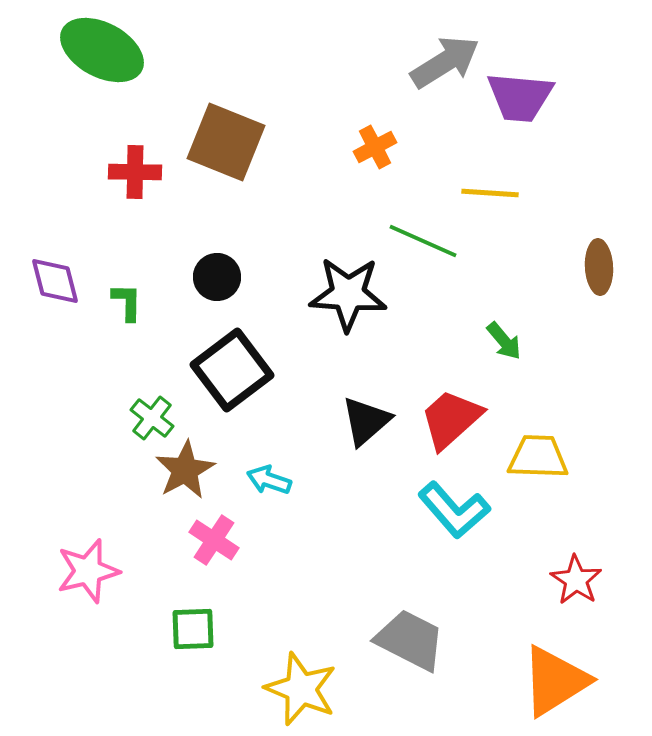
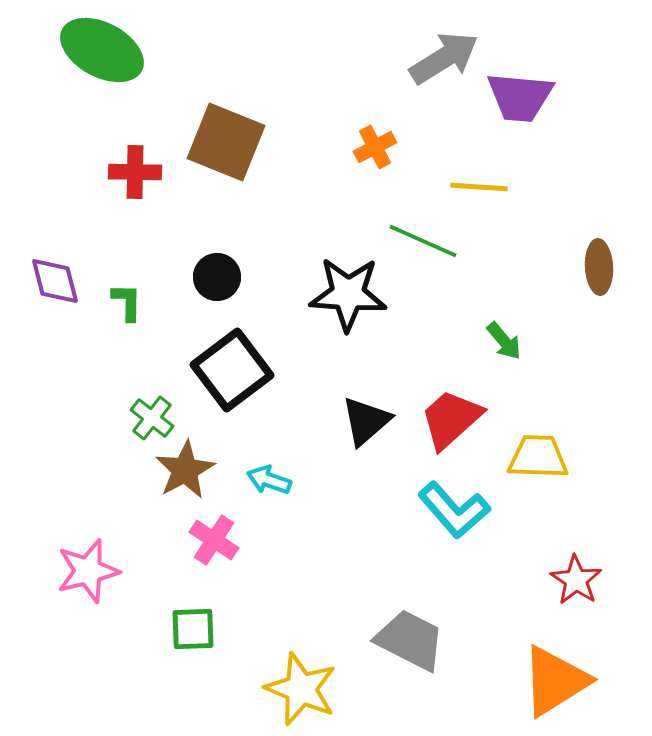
gray arrow: moved 1 px left, 4 px up
yellow line: moved 11 px left, 6 px up
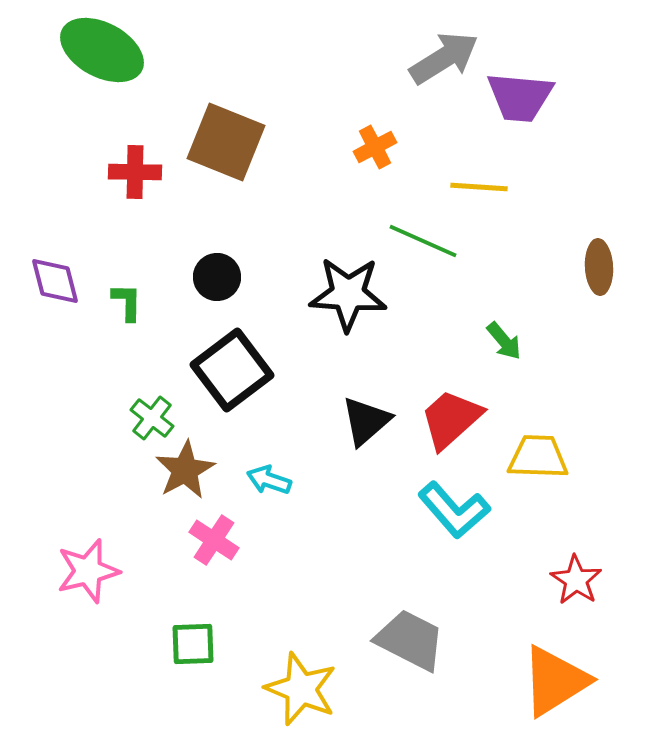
green square: moved 15 px down
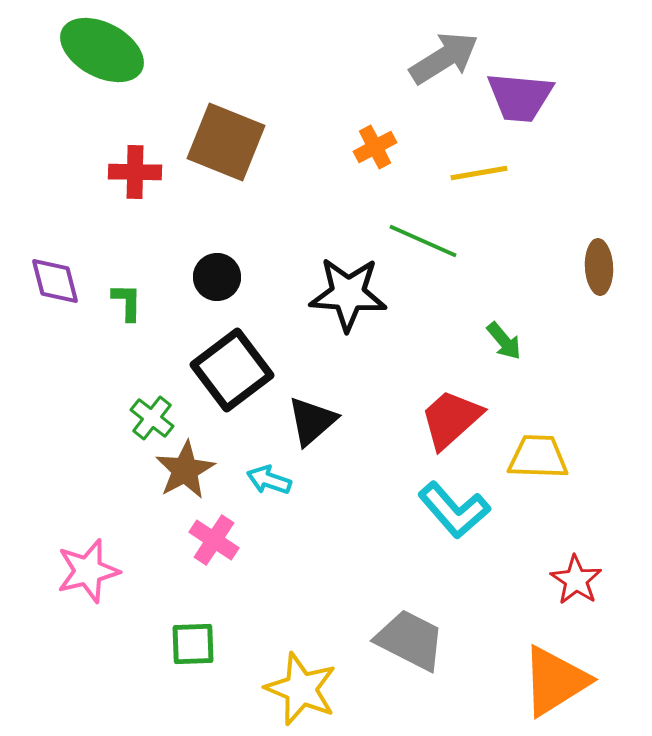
yellow line: moved 14 px up; rotated 14 degrees counterclockwise
black triangle: moved 54 px left
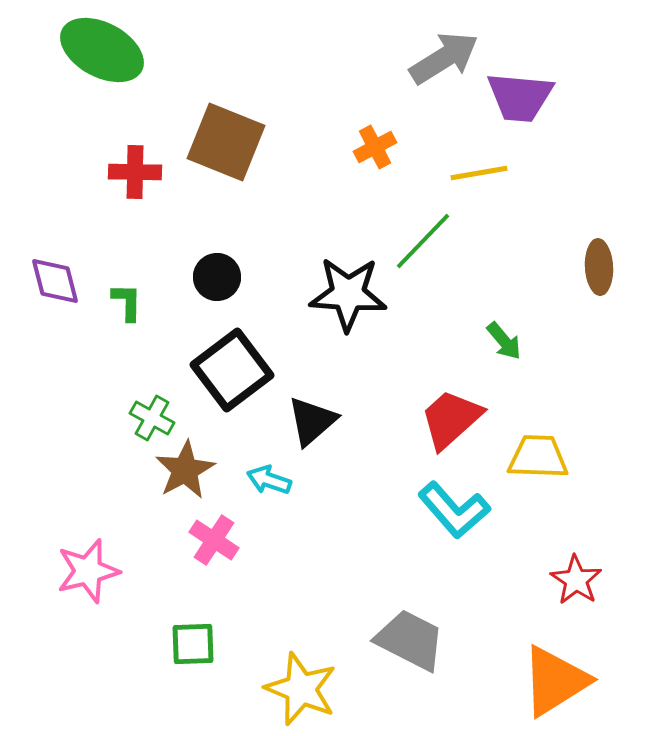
green line: rotated 70 degrees counterclockwise
green cross: rotated 9 degrees counterclockwise
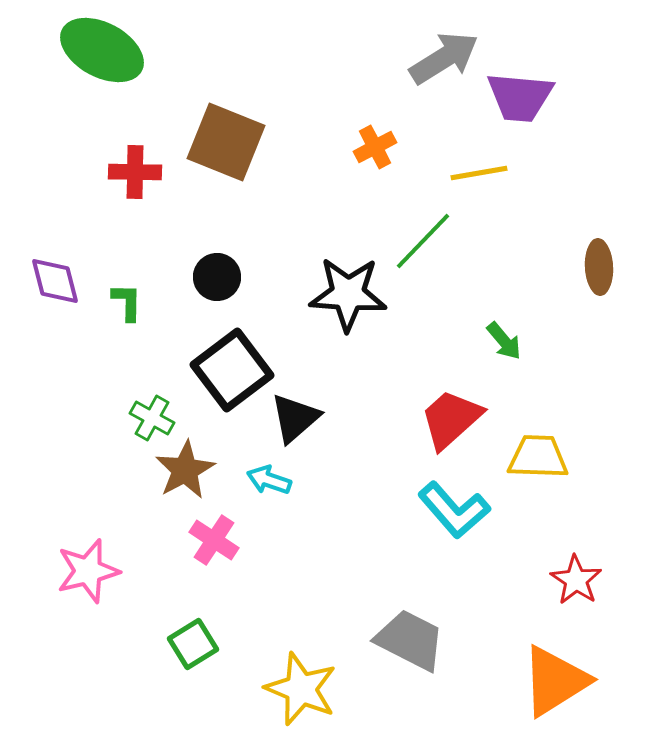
black triangle: moved 17 px left, 3 px up
green square: rotated 30 degrees counterclockwise
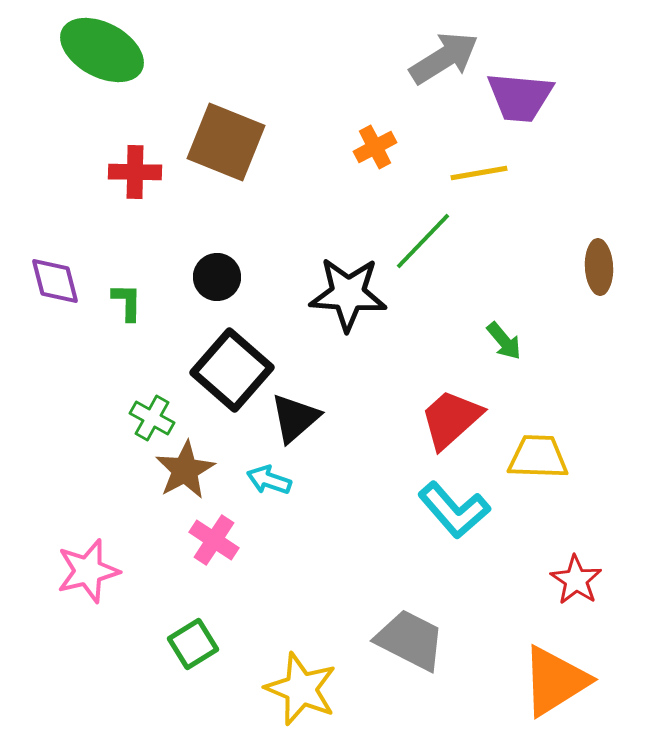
black square: rotated 12 degrees counterclockwise
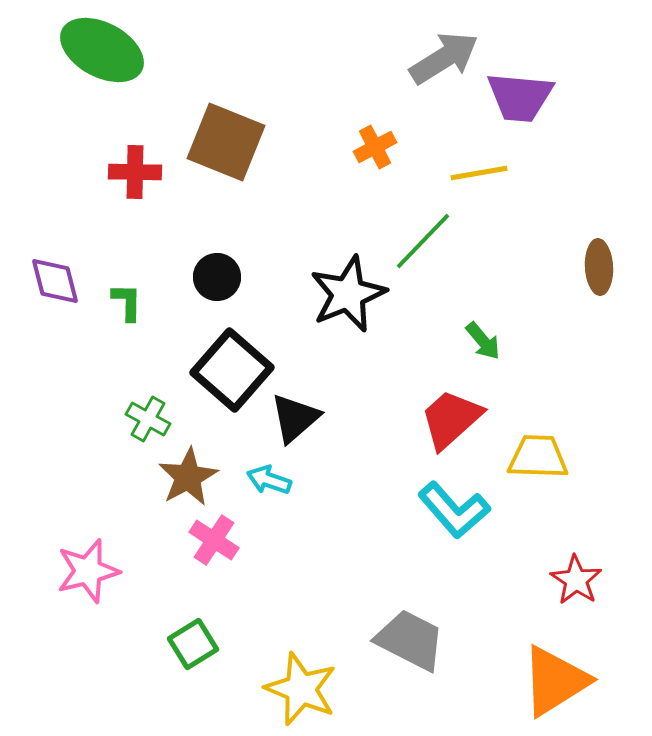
black star: rotated 26 degrees counterclockwise
green arrow: moved 21 px left
green cross: moved 4 px left, 1 px down
brown star: moved 3 px right, 7 px down
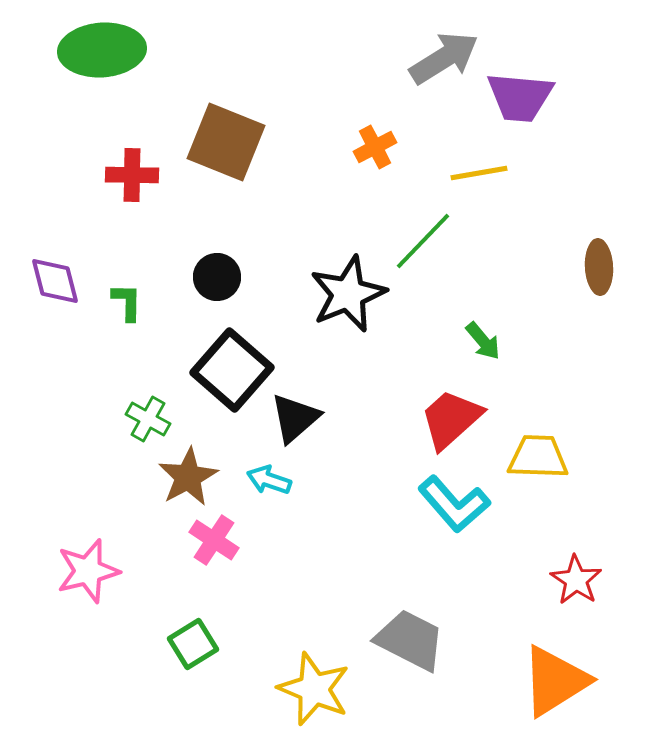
green ellipse: rotated 32 degrees counterclockwise
red cross: moved 3 px left, 3 px down
cyan L-shape: moved 6 px up
yellow star: moved 13 px right
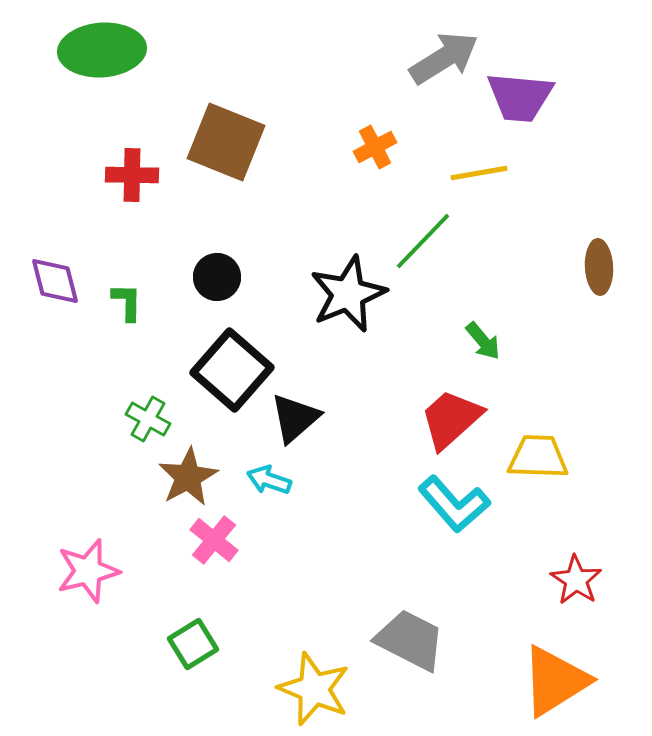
pink cross: rotated 6 degrees clockwise
